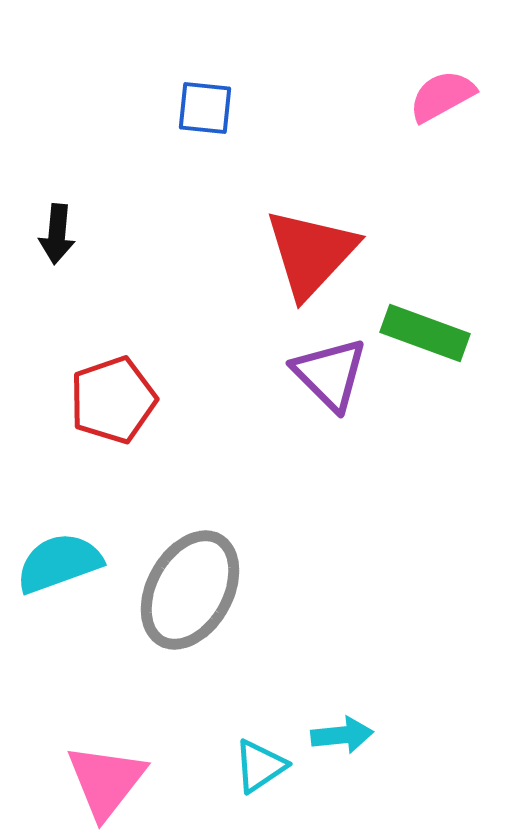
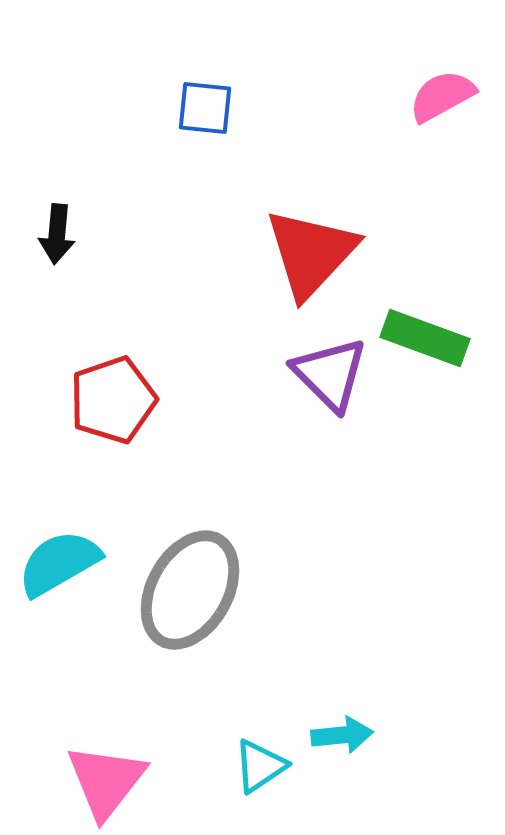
green rectangle: moved 5 px down
cyan semicircle: rotated 10 degrees counterclockwise
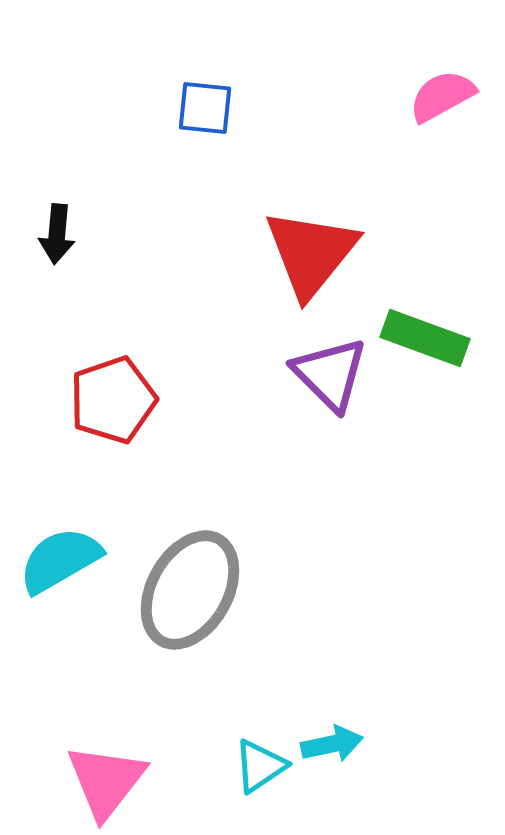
red triangle: rotated 4 degrees counterclockwise
cyan semicircle: moved 1 px right, 3 px up
cyan arrow: moved 10 px left, 9 px down; rotated 6 degrees counterclockwise
